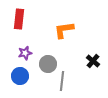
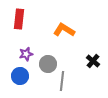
orange L-shape: rotated 40 degrees clockwise
purple star: moved 1 px right, 1 px down
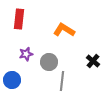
gray circle: moved 1 px right, 2 px up
blue circle: moved 8 px left, 4 px down
